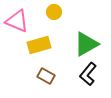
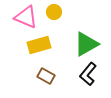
pink triangle: moved 9 px right, 4 px up
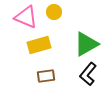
brown rectangle: rotated 36 degrees counterclockwise
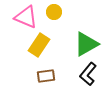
yellow rectangle: rotated 40 degrees counterclockwise
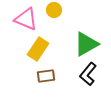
yellow circle: moved 2 px up
pink triangle: moved 2 px down
yellow rectangle: moved 1 px left, 4 px down
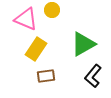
yellow circle: moved 2 px left
green triangle: moved 3 px left
yellow rectangle: moved 2 px left
black L-shape: moved 5 px right, 2 px down
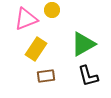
pink triangle: rotated 45 degrees counterclockwise
black L-shape: moved 5 px left; rotated 55 degrees counterclockwise
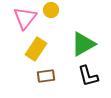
yellow circle: moved 1 px left
pink triangle: moved 1 px left, 1 px up; rotated 30 degrees counterclockwise
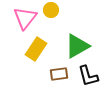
green triangle: moved 6 px left, 2 px down
brown rectangle: moved 13 px right, 2 px up
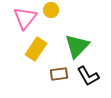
green triangle: rotated 16 degrees counterclockwise
black L-shape: rotated 15 degrees counterclockwise
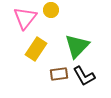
black L-shape: moved 4 px left
